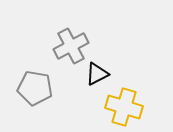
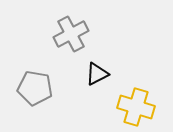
gray cross: moved 12 px up
yellow cross: moved 12 px right
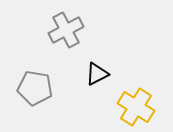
gray cross: moved 5 px left, 4 px up
yellow cross: rotated 15 degrees clockwise
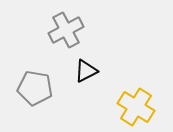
black triangle: moved 11 px left, 3 px up
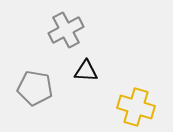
black triangle: rotated 30 degrees clockwise
yellow cross: rotated 15 degrees counterclockwise
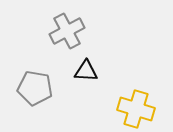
gray cross: moved 1 px right, 1 px down
yellow cross: moved 2 px down
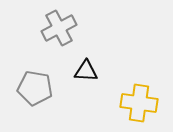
gray cross: moved 8 px left, 3 px up
yellow cross: moved 3 px right, 6 px up; rotated 9 degrees counterclockwise
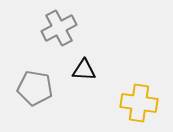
black triangle: moved 2 px left, 1 px up
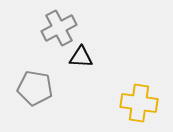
black triangle: moved 3 px left, 13 px up
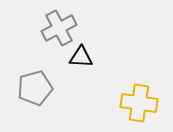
gray pentagon: rotated 24 degrees counterclockwise
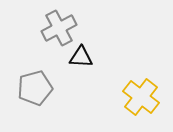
yellow cross: moved 2 px right, 6 px up; rotated 30 degrees clockwise
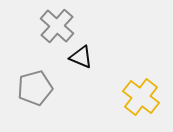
gray cross: moved 2 px left, 2 px up; rotated 20 degrees counterclockwise
black triangle: rotated 20 degrees clockwise
